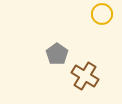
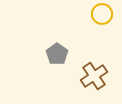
brown cross: moved 9 px right; rotated 24 degrees clockwise
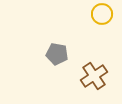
gray pentagon: rotated 25 degrees counterclockwise
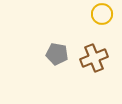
brown cross: moved 18 px up; rotated 12 degrees clockwise
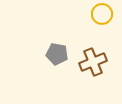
brown cross: moved 1 px left, 4 px down
